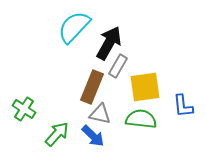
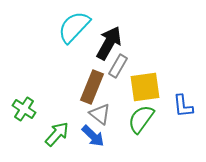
gray triangle: rotated 25 degrees clockwise
green semicircle: rotated 60 degrees counterclockwise
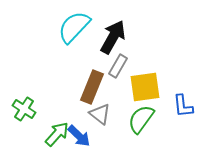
black arrow: moved 4 px right, 6 px up
blue arrow: moved 14 px left
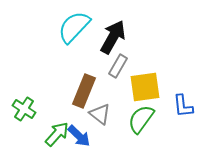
brown rectangle: moved 8 px left, 4 px down
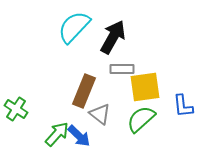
gray rectangle: moved 4 px right, 3 px down; rotated 60 degrees clockwise
green cross: moved 8 px left
green semicircle: rotated 12 degrees clockwise
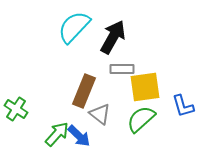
blue L-shape: rotated 10 degrees counterclockwise
